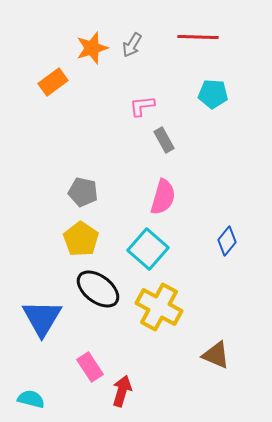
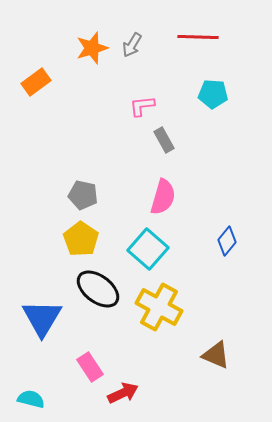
orange rectangle: moved 17 px left
gray pentagon: moved 3 px down
red arrow: moved 1 px right, 2 px down; rotated 48 degrees clockwise
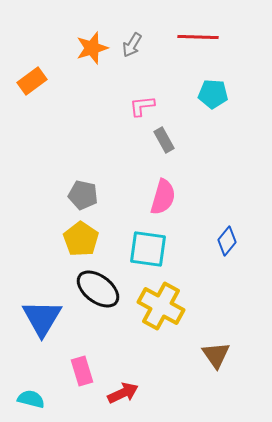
orange rectangle: moved 4 px left, 1 px up
cyan square: rotated 33 degrees counterclockwise
yellow cross: moved 2 px right, 1 px up
brown triangle: rotated 32 degrees clockwise
pink rectangle: moved 8 px left, 4 px down; rotated 16 degrees clockwise
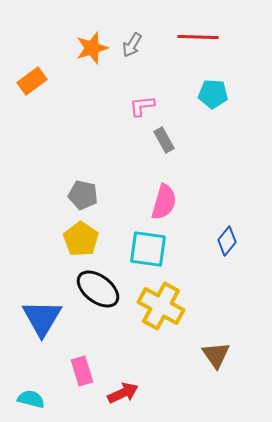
pink semicircle: moved 1 px right, 5 px down
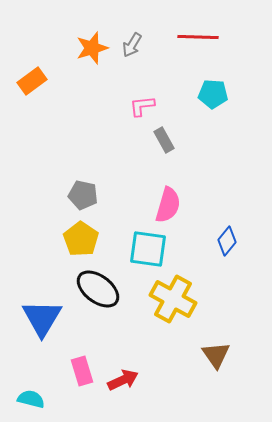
pink semicircle: moved 4 px right, 3 px down
yellow cross: moved 12 px right, 7 px up
red arrow: moved 13 px up
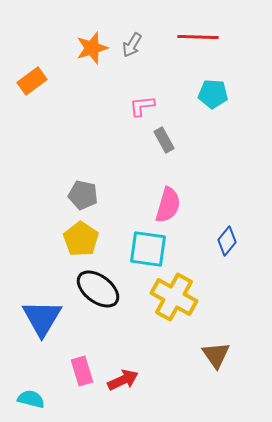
yellow cross: moved 1 px right, 2 px up
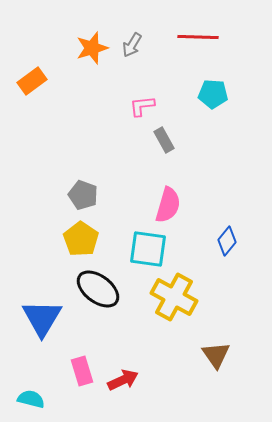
gray pentagon: rotated 8 degrees clockwise
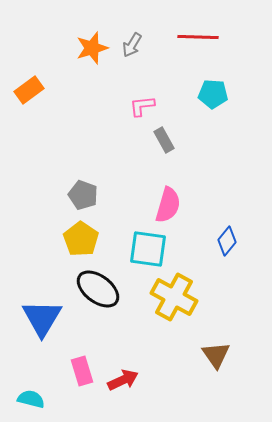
orange rectangle: moved 3 px left, 9 px down
